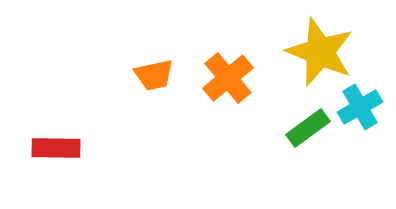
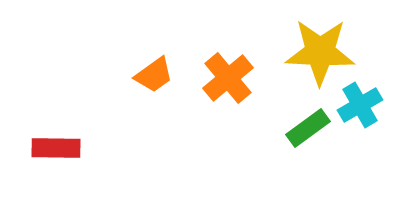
yellow star: rotated 20 degrees counterclockwise
orange trapezoid: rotated 24 degrees counterclockwise
cyan cross: moved 2 px up
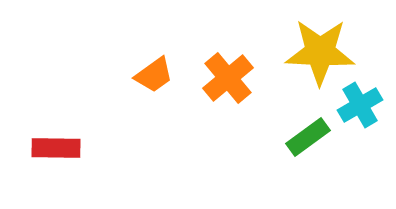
green rectangle: moved 9 px down
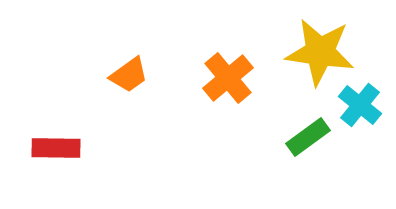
yellow star: rotated 6 degrees clockwise
orange trapezoid: moved 25 px left
cyan cross: rotated 21 degrees counterclockwise
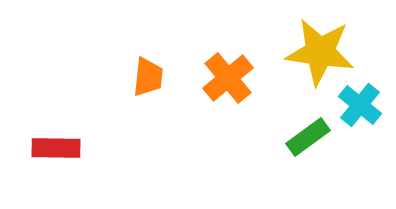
orange trapezoid: moved 19 px right, 2 px down; rotated 48 degrees counterclockwise
